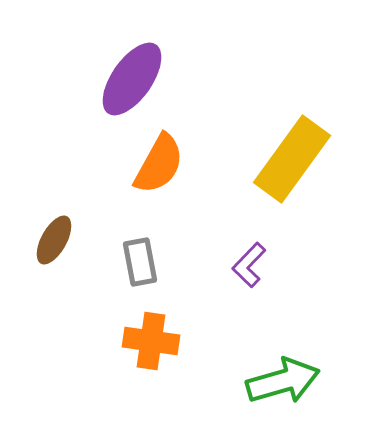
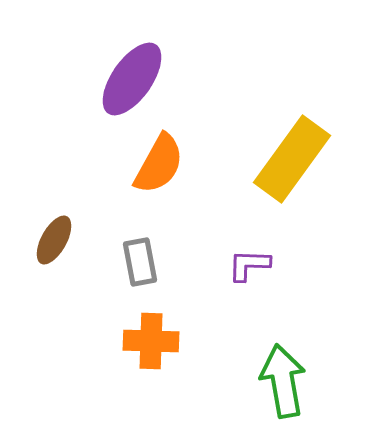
purple L-shape: rotated 48 degrees clockwise
orange cross: rotated 6 degrees counterclockwise
green arrow: rotated 84 degrees counterclockwise
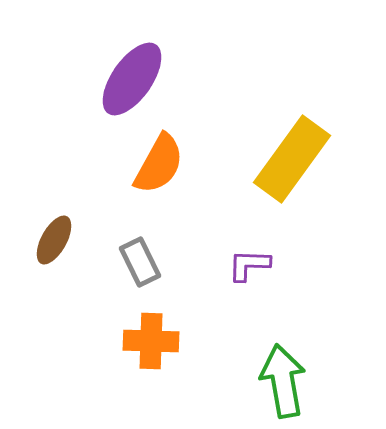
gray rectangle: rotated 15 degrees counterclockwise
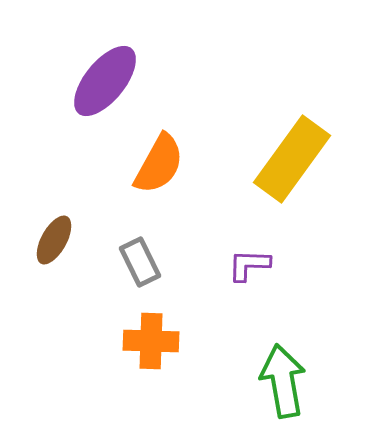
purple ellipse: moved 27 px left, 2 px down; rotated 4 degrees clockwise
